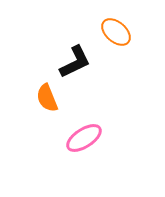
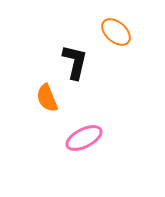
black L-shape: rotated 51 degrees counterclockwise
pink ellipse: rotated 6 degrees clockwise
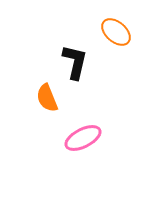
pink ellipse: moved 1 px left
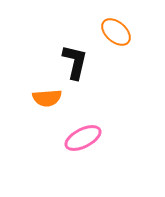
orange semicircle: rotated 72 degrees counterclockwise
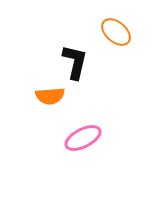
orange semicircle: moved 3 px right, 2 px up
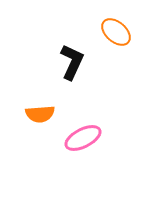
black L-shape: moved 3 px left; rotated 12 degrees clockwise
orange semicircle: moved 10 px left, 18 px down
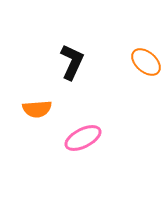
orange ellipse: moved 30 px right, 30 px down
orange semicircle: moved 3 px left, 5 px up
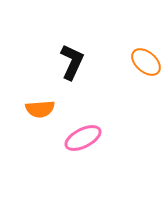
orange semicircle: moved 3 px right
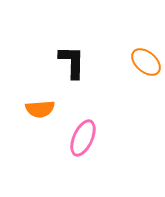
black L-shape: rotated 24 degrees counterclockwise
pink ellipse: rotated 39 degrees counterclockwise
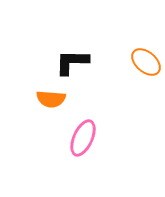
black L-shape: rotated 90 degrees counterclockwise
orange semicircle: moved 11 px right, 10 px up; rotated 8 degrees clockwise
